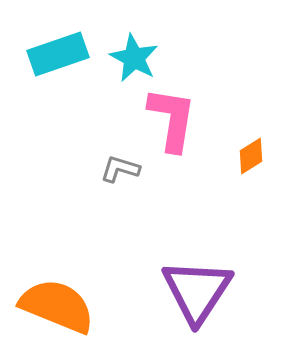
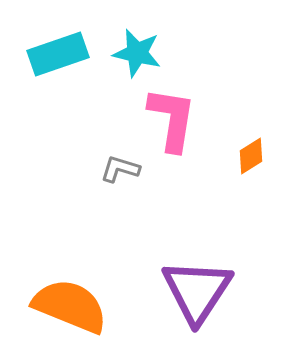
cyan star: moved 3 px right, 5 px up; rotated 15 degrees counterclockwise
orange semicircle: moved 13 px right
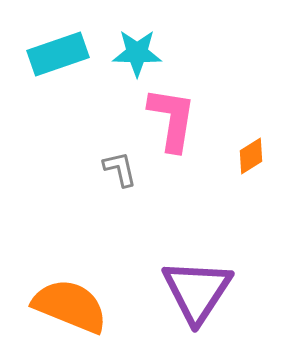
cyan star: rotated 12 degrees counterclockwise
gray L-shape: rotated 60 degrees clockwise
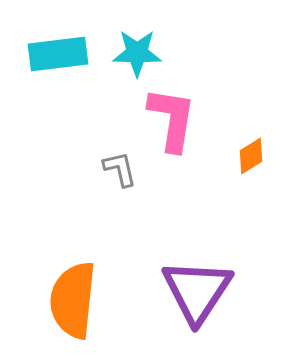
cyan rectangle: rotated 12 degrees clockwise
orange semicircle: moved 3 px right, 6 px up; rotated 106 degrees counterclockwise
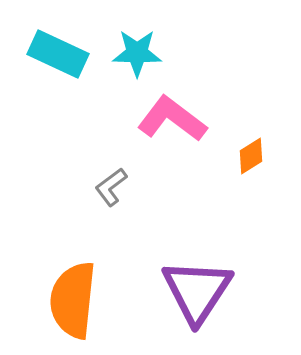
cyan rectangle: rotated 32 degrees clockwise
pink L-shape: rotated 62 degrees counterclockwise
gray L-shape: moved 9 px left, 18 px down; rotated 114 degrees counterclockwise
